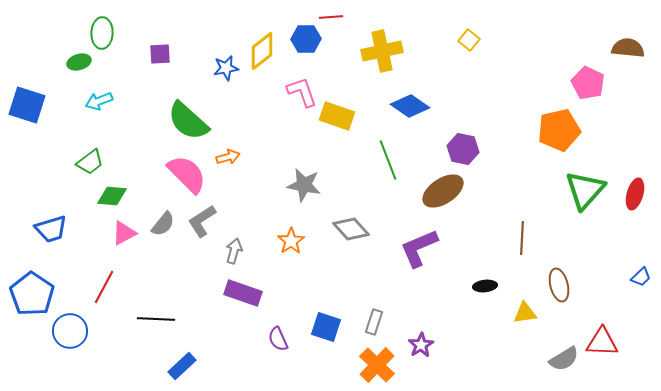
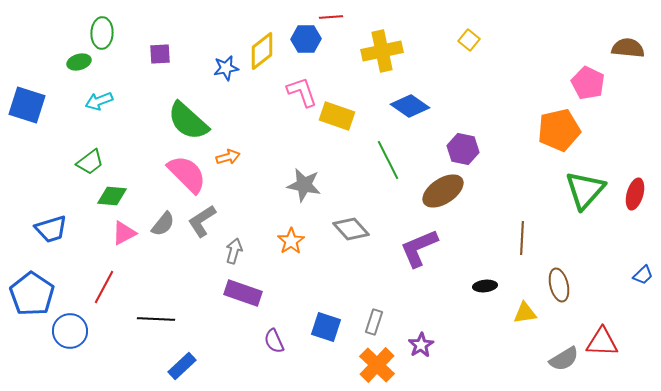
green line at (388, 160): rotated 6 degrees counterclockwise
blue trapezoid at (641, 277): moved 2 px right, 2 px up
purple semicircle at (278, 339): moved 4 px left, 2 px down
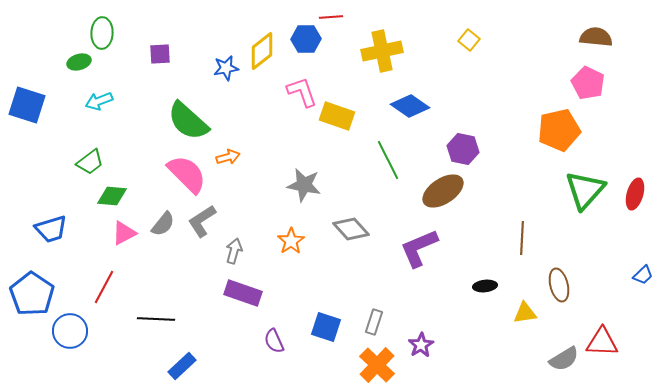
brown semicircle at (628, 48): moved 32 px left, 11 px up
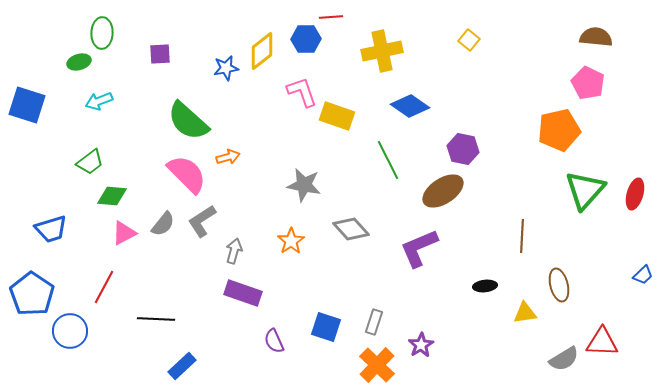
brown line at (522, 238): moved 2 px up
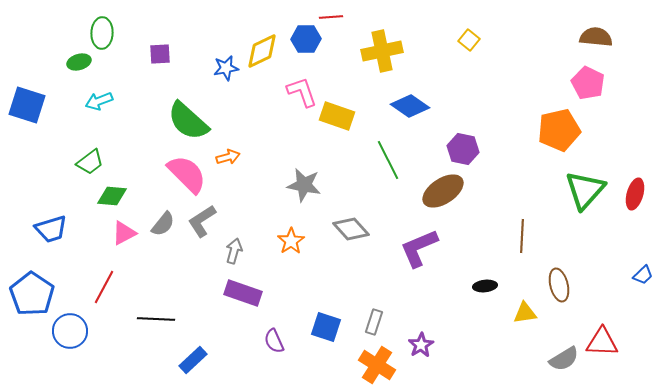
yellow diamond at (262, 51): rotated 12 degrees clockwise
orange cross at (377, 365): rotated 12 degrees counterclockwise
blue rectangle at (182, 366): moved 11 px right, 6 px up
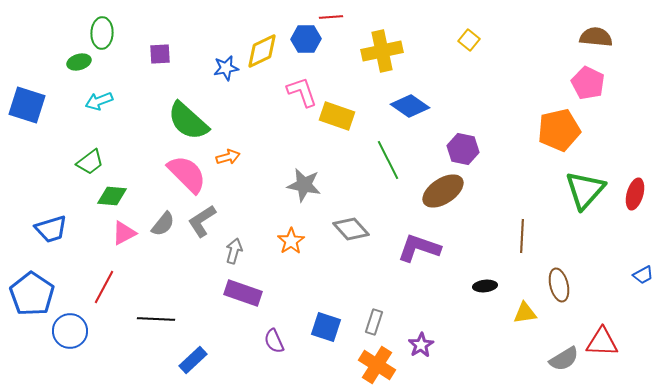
purple L-shape at (419, 248): rotated 42 degrees clockwise
blue trapezoid at (643, 275): rotated 15 degrees clockwise
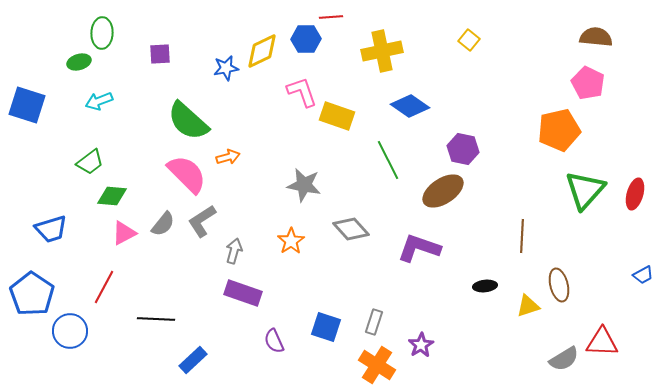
yellow triangle at (525, 313): moved 3 px right, 7 px up; rotated 10 degrees counterclockwise
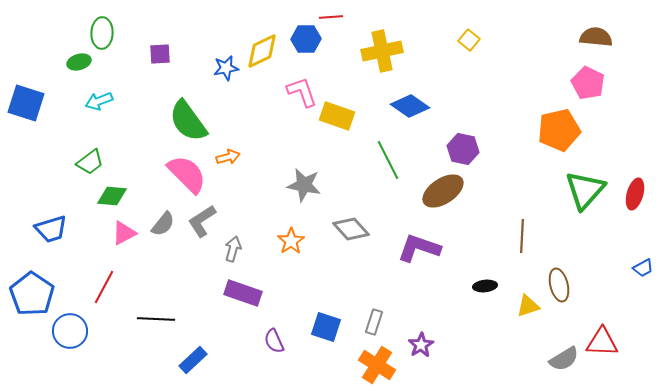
blue square at (27, 105): moved 1 px left, 2 px up
green semicircle at (188, 121): rotated 12 degrees clockwise
gray arrow at (234, 251): moved 1 px left, 2 px up
blue trapezoid at (643, 275): moved 7 px up
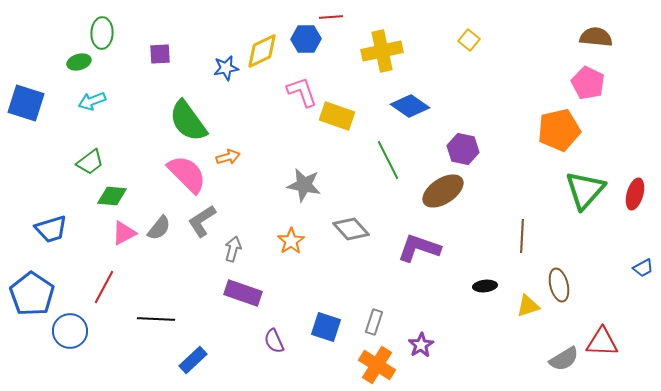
cyan arrow at (99, 101): moved 7 px left
gray semicircle at (163, 224): moved 4 px left, 4 px down
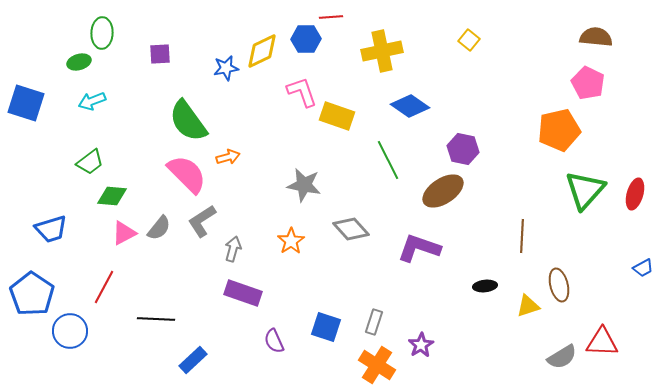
gray semicircle at (564, 359): moved 2 px left, 2 px up
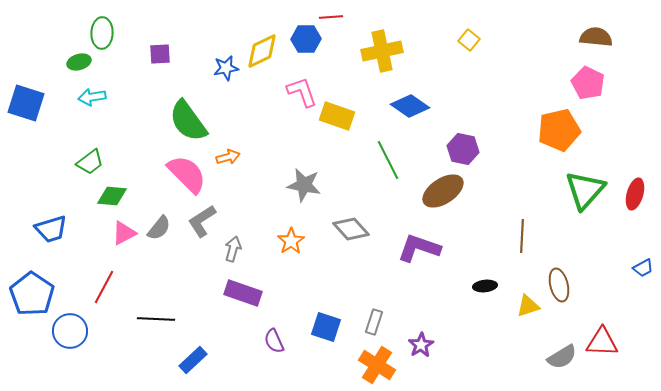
cyan arrow at (92, 101): moved 4 px up; rotated 12 degrees clockwise
